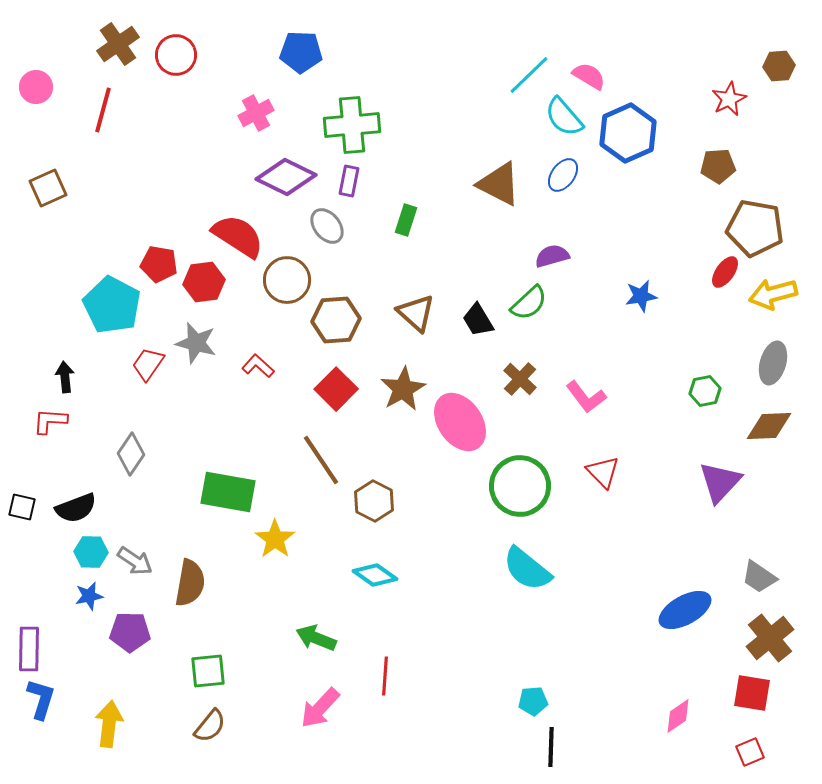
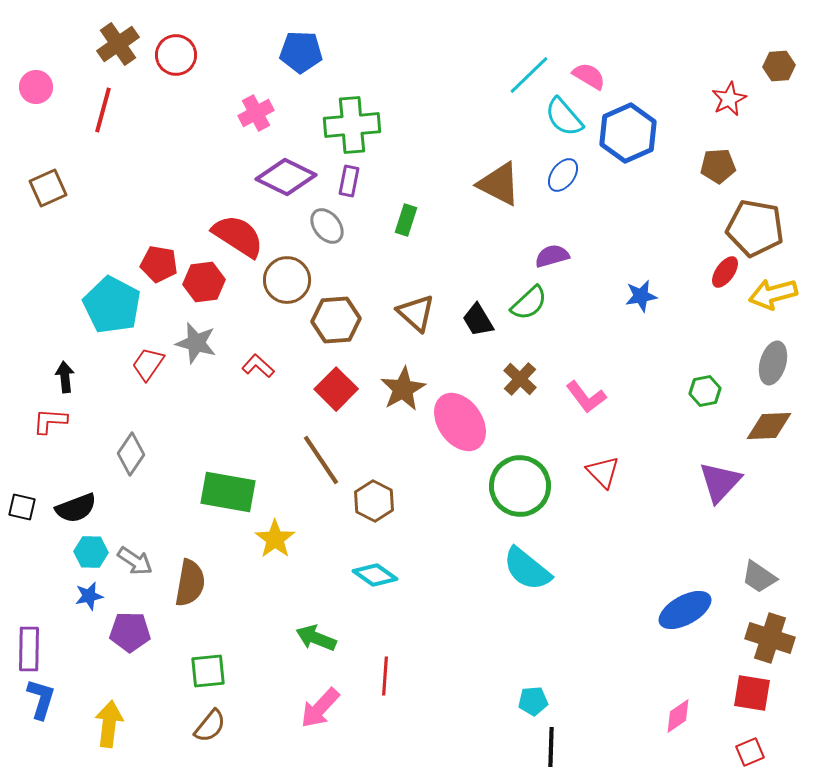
brown cross at (770, 638): rotated 33 degrees counterclockwise
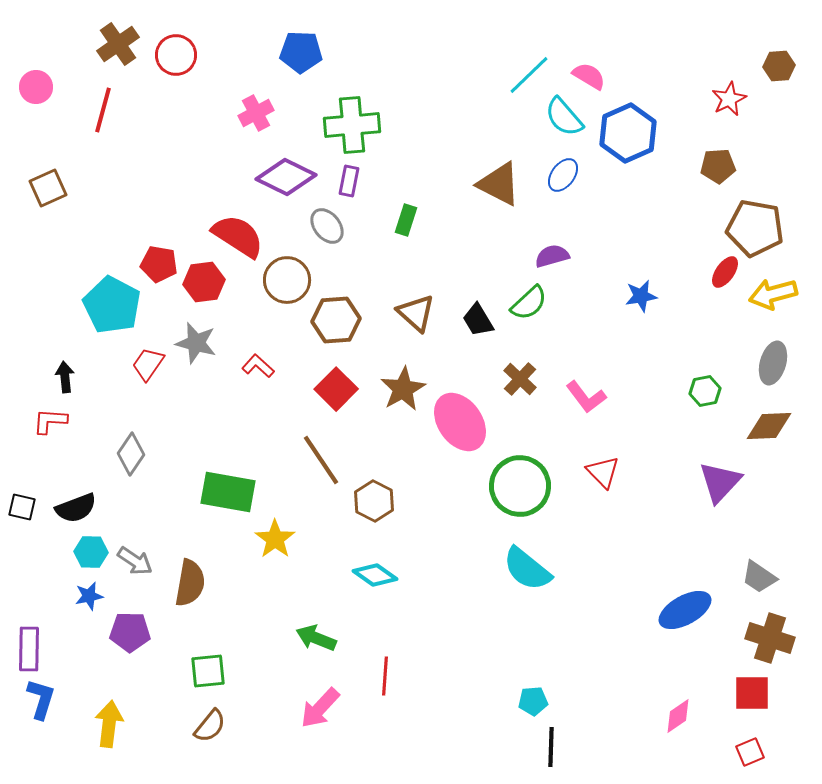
red square at (752, 693): rotated 9 degrees counterclockwise
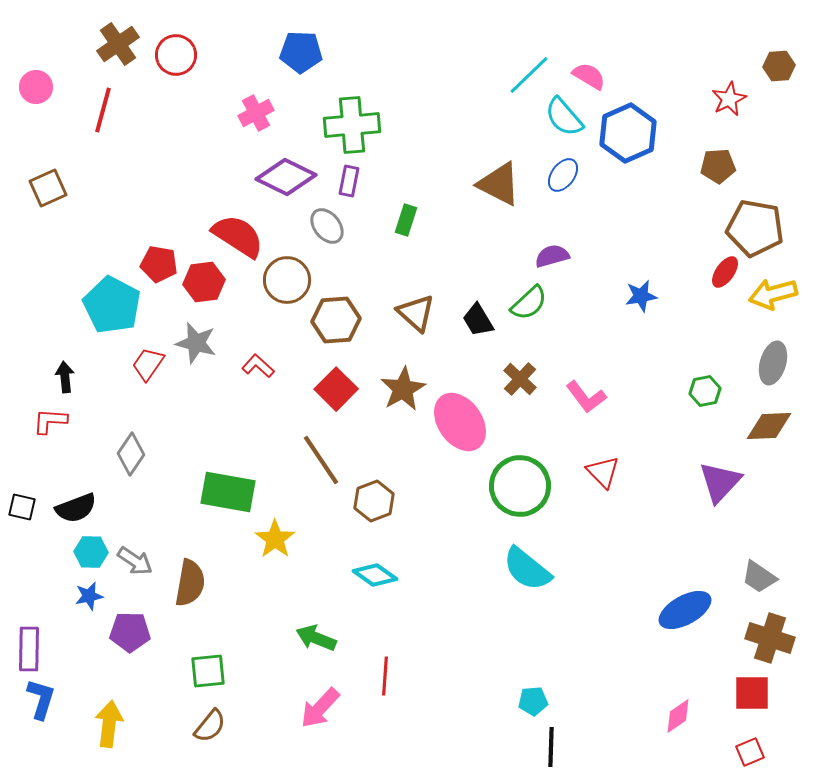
brown hexagon at (374, 501): rotated 12 degrees clockwise
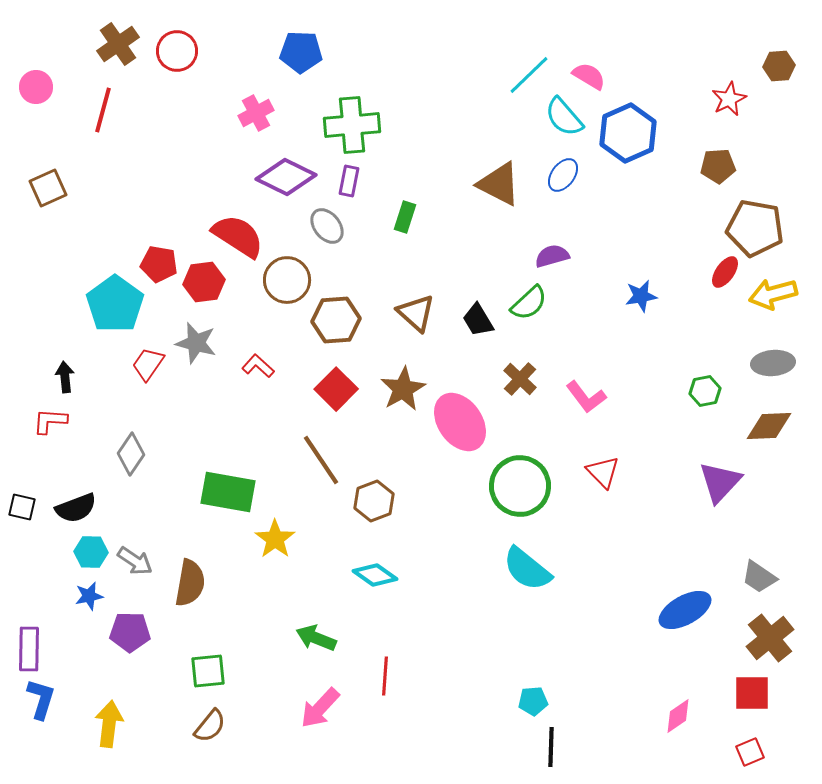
red circle at (176, 55): moved 1 px right, 4 px up
green rectangle at (406, 220): moved 1 px left, 3 px up
cyan pentagon at (112, 305): moved 3 px right, 1 px up; rotated 8 degrees clockwise
gray ellipse at (773, 363): rotated 69 degrees clockwise
brown cross at (770, 638): rotated 33 degrees clockwise
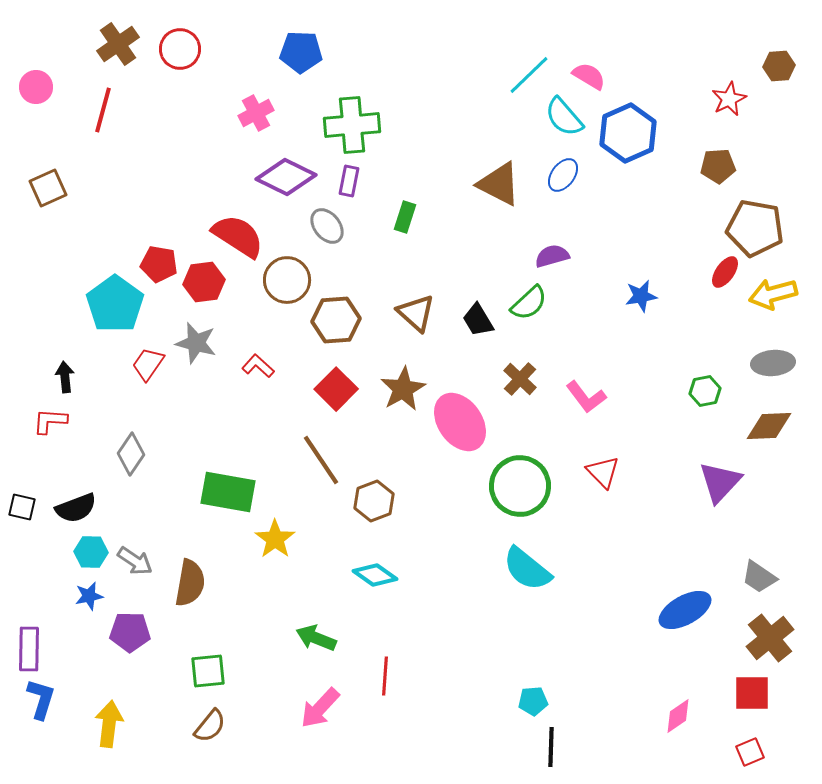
red circle at (177, 51): moved 3 px right, 2 px up
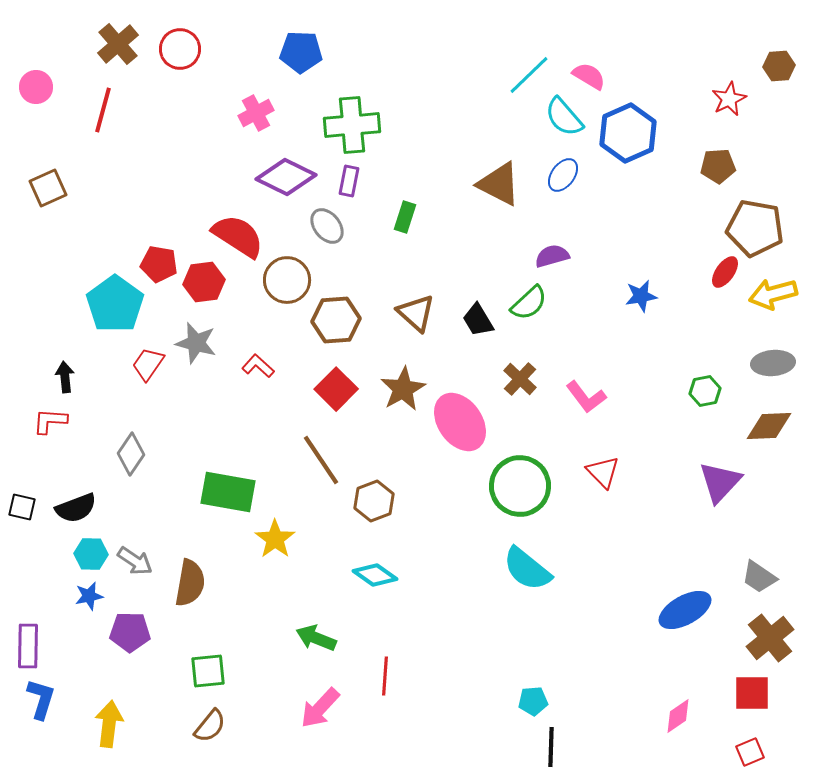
brown cross at (118, 44): rotated 6 degrees counterclockwise
cyan hexagon at (91, 552): moved 2 px down
purple rectangle at (29, 649): moved 1 px left, 3 px up
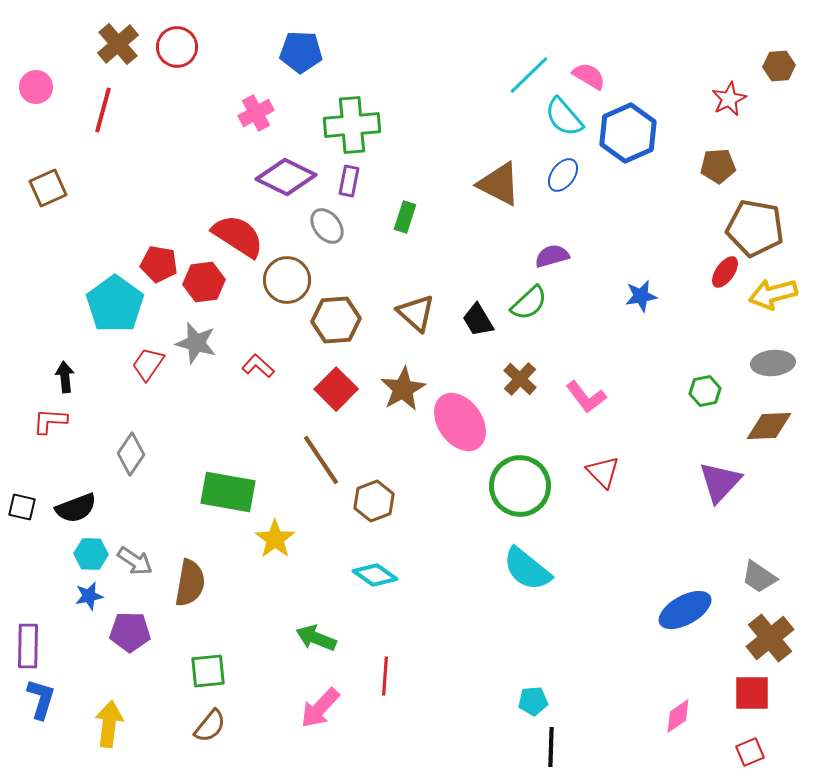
red circle at (180, 49): moved 3 px left, 2 px up
